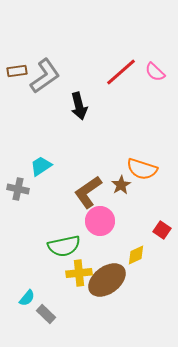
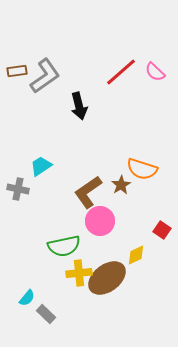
brown ellipse: moved 2 px up
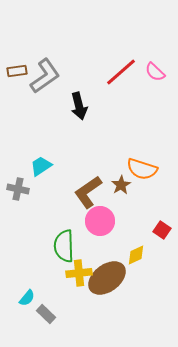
green semicircle: rotated 100 degrees clockwise
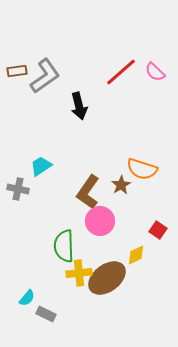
brown L-shape: rotated 20 degrees counterclockwise
red square: moved 4 px left
gray rectangle: rotated 18 degrees counterclockwise
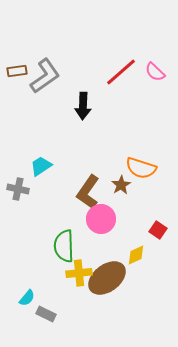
black arrow: moved 4 px right; rotated 16 degrees clockwise
orange semicircle: moved 1 px left, 1 px up
pink circle: moved 1 px right, 2 px up
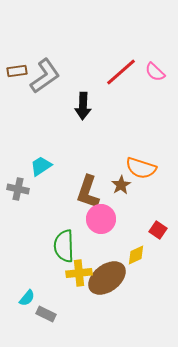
brown L-shape: rotated 16 degrees counterclockwise
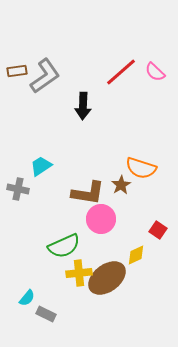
brown L-shape: moved 1 px down; rotated 100 degrees counterclockwise
green semicircle: rotated 112 degrees counterclockwise
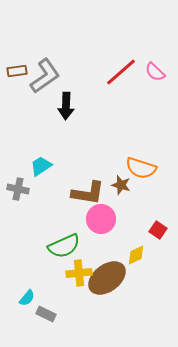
black arrow: moved 17 px left
brown star: rotated 24 degrees counterclockwise
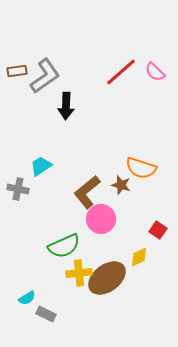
brown L-shape: moved 1 px left, 1 px up; rotated 132 degrees clockwise
yellow diamond: moved 3 px right, 2 px down
cyan semicircle: rotated 18 degrees clockwise
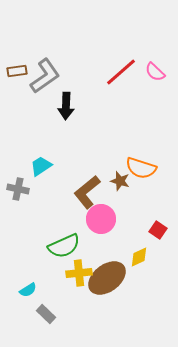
brown star: moved 1 px left, 4 px up
cyan semicircle: moved 1 px right, 8 px up
gray rectangle: rotated 18 degrees clockwise
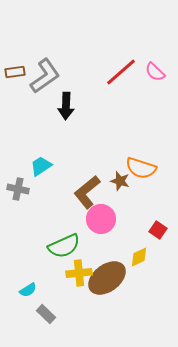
brown rectangle: moved 2 px left, 1 px down
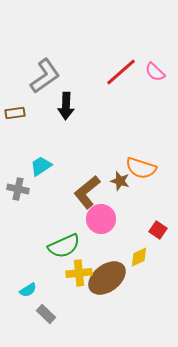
brown rectangle: moved 41 px down
